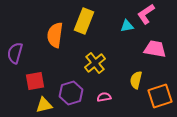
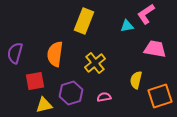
orange semicircle: moved 19 px down
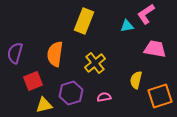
red square: moved 2 px left; rotated 12 degrees counterclockwise
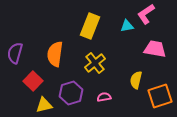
yellow rectangle: moved 6 px right, 5 px down
red square: rotated 24 degrees counterclockwise
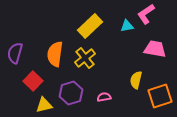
yellow rectangle: rotated 25 degrees clockwise
yellow cross: moved 10 px left, 5 px up
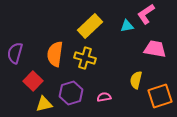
yellow cross: rotated 35 degrees counterclockwise
yellow triangle: moved 1 px up
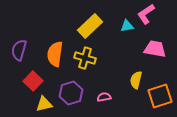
purple semicircle: moved 4 px right, 3 px up
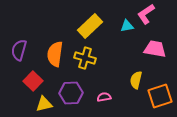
purple hexagon: rotated 15 degrees clockwise
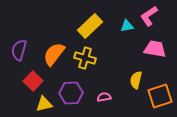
pink L-shape: moved 3 px right, 2 px down
orange semicircle: moved 1 px left; rotated 30 degrees clockwise
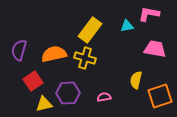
pink L-shape: moved 2 px up; rotated 45 degrees clockwise
yellow rectangle: moved 4 px down; rotated 10 degrees counterclockwise
orange semicircle: rotated 40 degrees clockwise
red square: rotated 12 degrees clockwise
purple hexagon: moved 3 px left
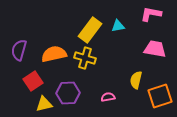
pink L-shape: moved 2 px right
cyan triangle: moved 9 px left
pink semicircle: moved 4 px right
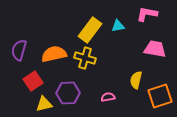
pink L-shape: moved 4 px left
